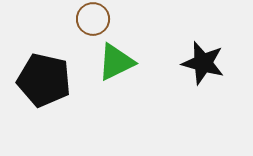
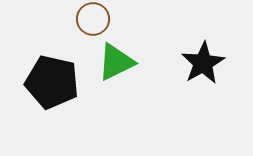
black star: rotated 27 degrees clockwise
black pentagon: moved 8 px right, 2 px down
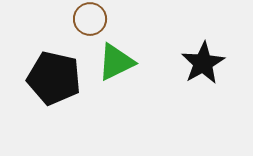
brown circle: moved 3 px left
black pentagon: moved 2 px right, 4 px up
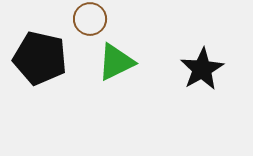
black star: moved 1 px left, 6 px down
black pentagon: moved 14 px left, 20 px up
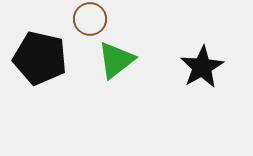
green triangle: moved 2 px up; rotated 12 degrees counterclockwise
black star: moved 2 px up
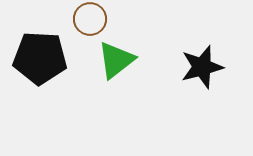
black pentagon: rotated 10 degrees counterclockwise
black star: rotated 15 degrees clockwise
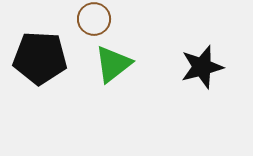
brown circle: moved 4 px right
green triangle: moved 3 px left, 4 px down
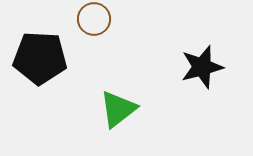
green triangle: moved 5 px right, 45 px down
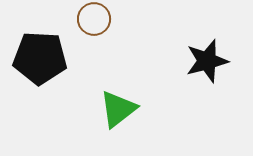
black star: moved 5 px right, 6 px up
